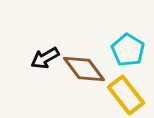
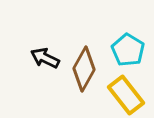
black arrow: rotated 56 degrees clockwise
brown diamond: rotated 66 degrees clockwise
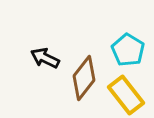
brown diamond: moved 9 px down; rotated 9 degrees clockwise
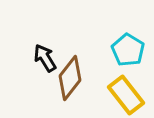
black arrow: rotated 32 degrees clockwise
brown diamond: moved 14 px left
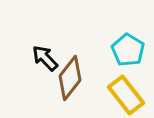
black arrow: rotated 12 degrees counterclockwise
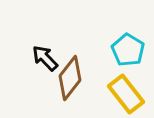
yellow rectangle: moved 1 px up
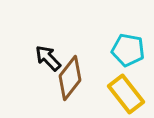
cyan pentagon: rotated 20 degrees counterclockwise
black arrow: moved 3 px right
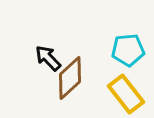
cyan pentagon: rotated 16 degrees counterclockwise
brown diamond: rotated 9 degrees clockwise
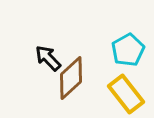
cyan pentagon: rotated 24 degrees counterclockwise
brown diamond: moved 1 px right
